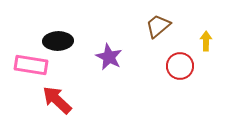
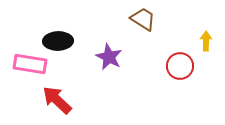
brown trapezoid: moved 15 px left, 7 px up; rotated 72 degrees clockwise
pink rectangle: moved 1 px left, 1 px up
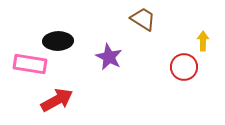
yellow arrow: moved 3 px left
red circle: moved 4 px right, 1 px down
red arrow: rotated 108 degrees clockwise
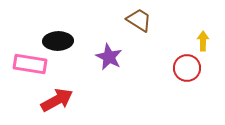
brown trapezoid: moved 4 px left, 1 px down
red circle: moved 3 px right, 1 px down
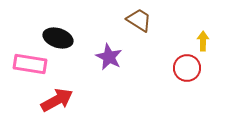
black ellipse: moved 3 px up; rotated 20 degrees clockwise
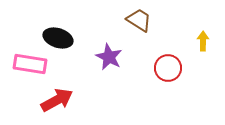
red circle: moved 19 px left
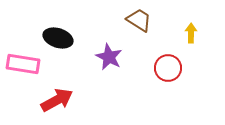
yellow arrow: moved 12 px left, 8 px up
pink rectangle: moved 7 px left
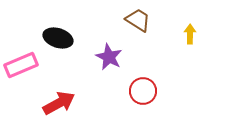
brown trapezoid: moved 1 px left
yellow arrow: moved 1 px left, 1 px down
pink rectangle: moved 2 px left, 1 px down; rotated 32 degrees counterclockwise
red circle: moved 25 px left, 23 px down
red arrow: moved 2 px right, 3 px down
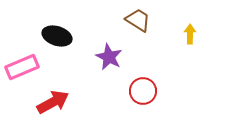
black ellipse: moved 1 px left, 2 px up
pink rectangle: moved 1 px right, 2 px down
red arrow: moved 6 px left, 1 px up
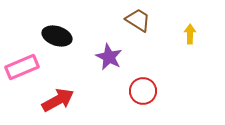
red arrow: moved 5 px right, 2 px up
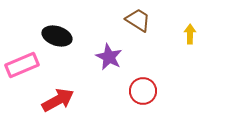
pink rectangle: moved 2 px up
